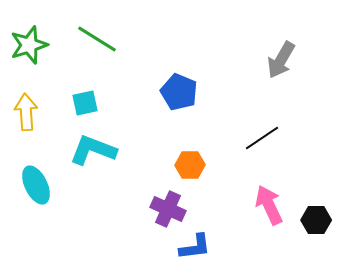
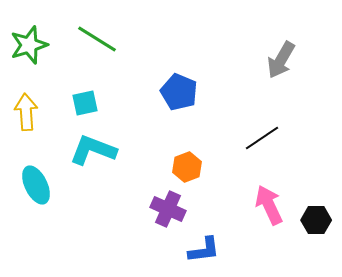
orange hexagon: moved 3 px left, 2 px down; rotated 20 degrees counterclockwise
blue L-shape: moved 9 px right, 3 px down
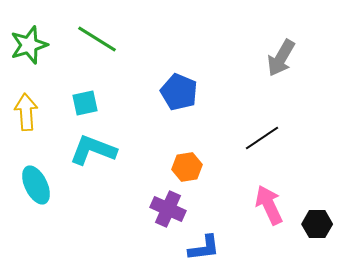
gray arrow: moved 2 px up
orange hexagon: rotated 12 degrees clockwise
black hexagon: moved 1 px right, 4 px down
blue L-shape: moved 2 px up
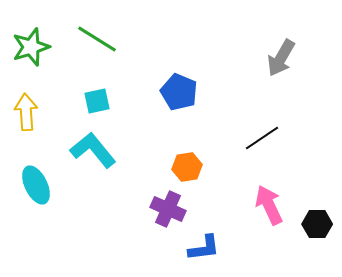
green star: moved 2 px right, 2 px down
cyan square: moved 12 px right, 2 px up
cyan L-shape: rotated 30 degrees clockwise
